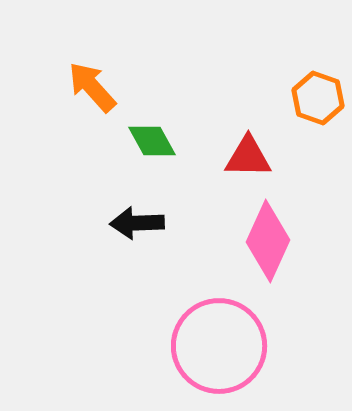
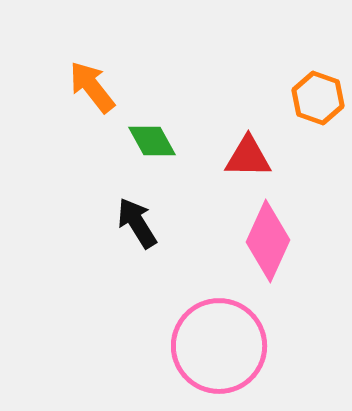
orange arrow: rotated 4 degrees clockwise
black arrow: rotated 60 degrees clockwise
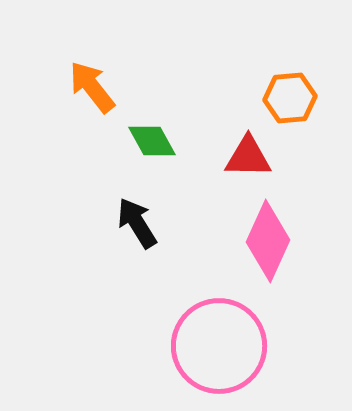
orange hexagon: moved 28 px left; rotated 24 degrees counterclockwise
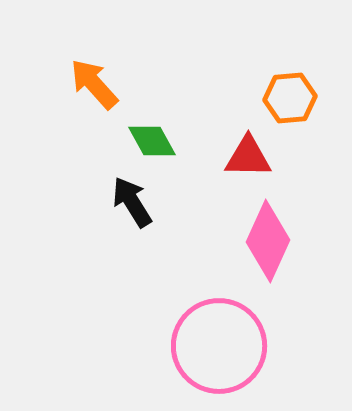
orange arrow: moved 2 px right, 3 px up; rotated 4 degrees counterclockwise
black arrow: moved 5 px left, 21 px up
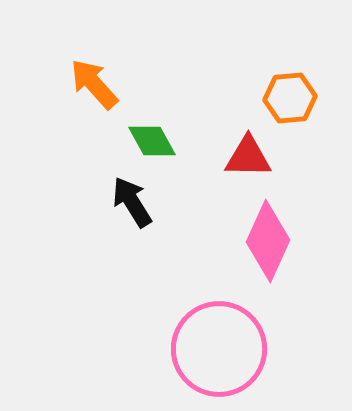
pink circle: moved 3 px down
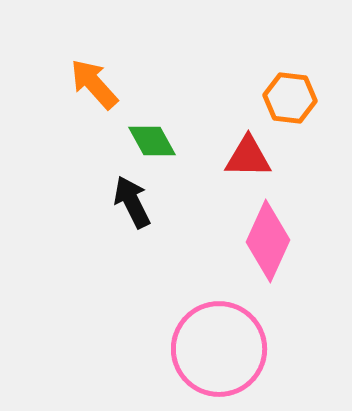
orange hexagon: rotated 12 degrees clockwise
black arrow: rotated 6 degrees clockwise
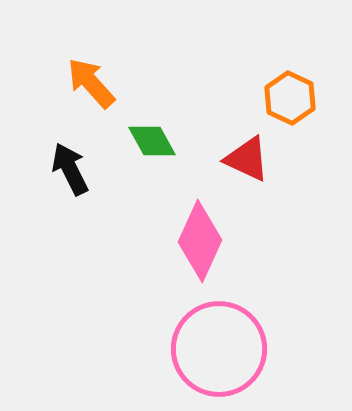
orange arrow: moved 3 px left, 1 px up
orange hexagon: rotated 18 degrees clockwise
red triangle: moved 1 px left, 2 px down; rotated 24 degrees clockwise
black arrow: moved 62 px left, 33 px up
pink diamond: moved 68 px left
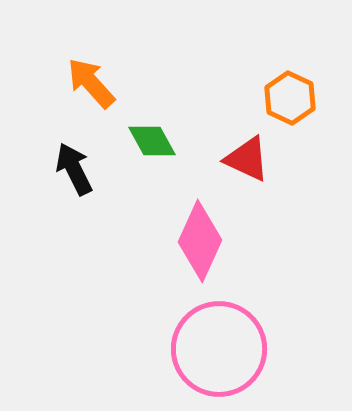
black arrow: moved 4 px right
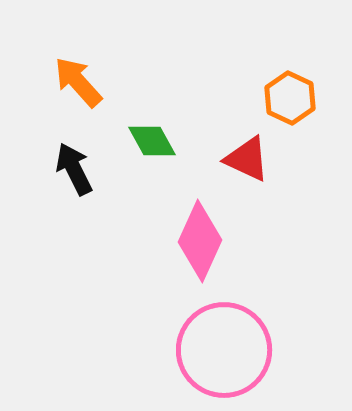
orange arrow: moved 13 px left, 1 px up
pink circle: moved 5 px right, 1 px down
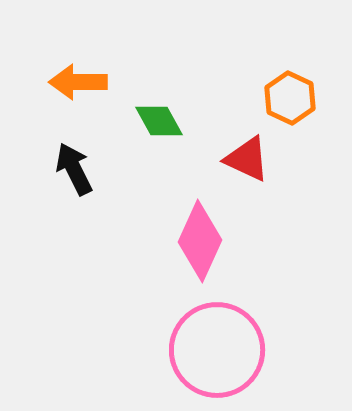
orange arrow: rotated 48 degrees counterclockwise
green diamond: moved 7 px right, 20 px up
pink circle: moved 7 px left
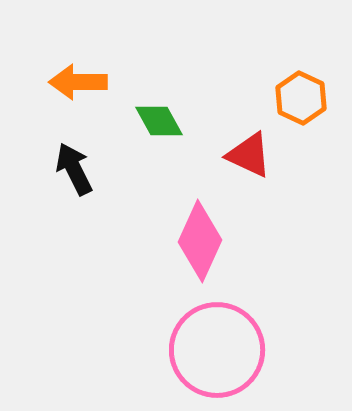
orange hexagon: moved 11 px right
red triangle: moved 2 px right, 4 px up
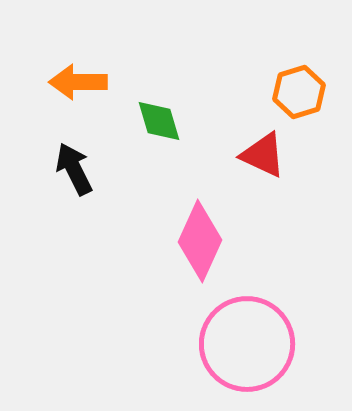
orange hexagon: moved 2 px left, 6 px up; rotated 18 degrees clockwise
green diamond: rotated 12 degrees clockwise
red triangle: moved 14 px right
pink circle: moved 30 px right, 6 px up
